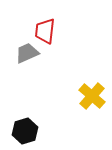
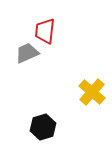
yellow cross: moved 4 px up
black hexagon: moved 18 px right, 4 px up
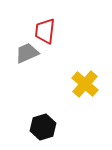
yellow cross: moved 7 px left, 8 px up
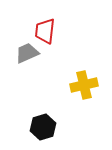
yellow cross: moved 1 px left, 1 px down; rotated 36 degrees clockwise
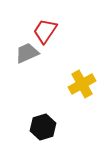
red trapezoid: rotated 28 degrees clockwise
yellow cross: moved 2 px left, 1 px up; rotated 16 degrees counterclockwise
